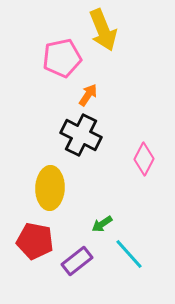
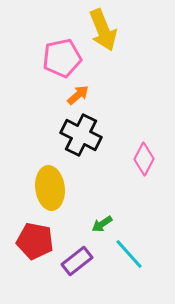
orange arrow: moved 10 px left; rotated 15 degrees clockwise
yellow ellipse: rotated 9 degrees counterclockwise
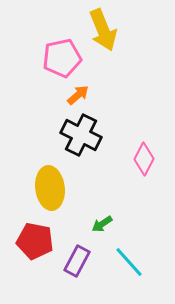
cyan line: moved 8 px down
purple rectangle: rotated 24 degrees counterclockwise
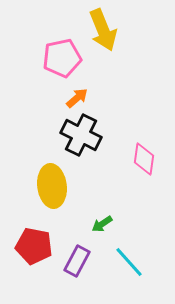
orange arrow: moved 1 px left, 3 px down
pink diamond: rotated 20 degrees counterclockwise
yellow ellipse: moved 2 px right, 2 px up
red pentagon: moved 1 px left, 5 px down
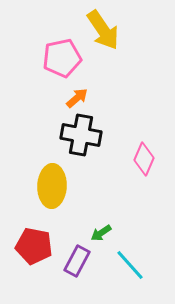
yellow arrow: rotated 12 degrees counterclockwise
black cross: rotated 15 degrees counterclockwise
pink diamond: rotated 16 degrees clockwise
yellow ellipse: rotated 9 degrees clockwise
green arrow: moved 1 px left, 9 px down
cyan line: moved 1 px right, 3 px down
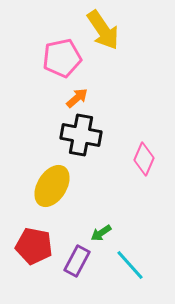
yellow ellipse: rotated 30 degrees clockwise
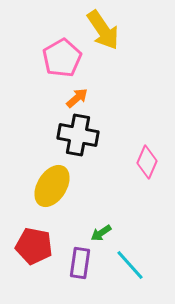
pink pentagon: rotated 18 degrees counterclockwise
black cross: moved 3 px left
pink diamond: moved 3 px right, 3 px down
purple rectangle: moved 3 px right, 2 px down; rotated 20 degrees counterclockwise
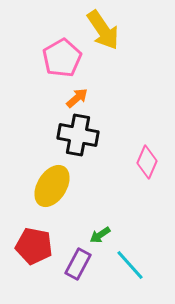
green arrow: moved 1 px left, 2 px down
purple rectangle: moved 2 px left, 1 px down; rotated 20 degrees clockwise
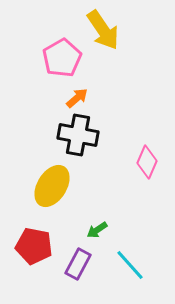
green arrow: moved 3 px left, 5 px up
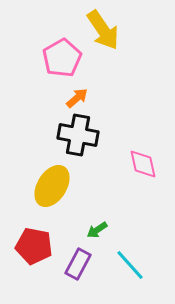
pink diamond: moved 4 px left, 2 px down; rotated 36 degrees counterclockwise
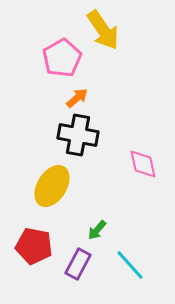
green arrow: rotated 15 degrees counterclockwise
